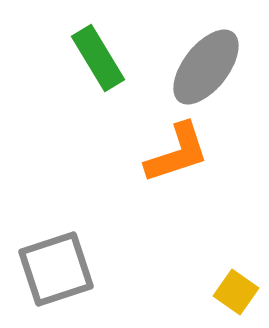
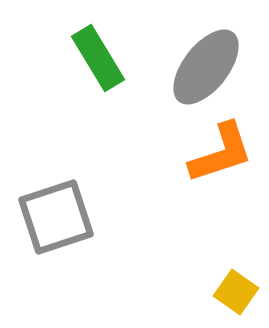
orange L-shape: moved 44 px right
gray square: moved 52 px up
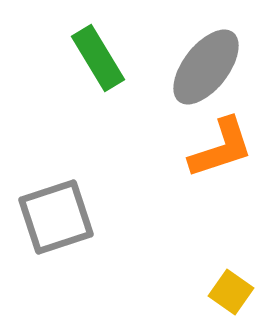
orange L-shape: moved 5 px up
yellow square: moved 5 px left
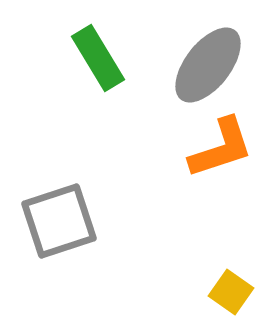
gray ellipse: moved 2 px right, 2 px up
gray square: moved 3 px right, 4 px down
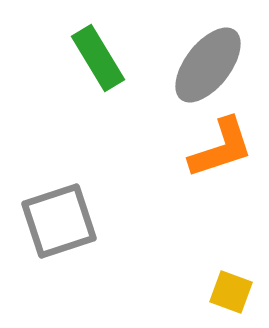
yellow square: rotated 15 degrees counterclockwise
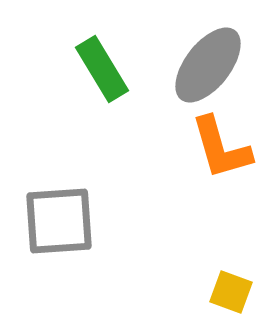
green rectangle: moved 4 px right, 11 px down
orange L-shape: rotated 92 degrees clockwise
gray square: rotated 14 degrees clockwise
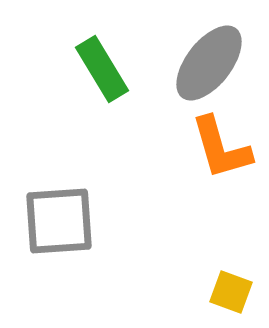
gray ellipse: moved 1 px right, 2 px up
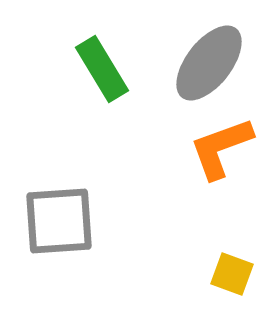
orange L-shape: rotated 86 degrees clockwise
yellow square: moved 1 px right, 18 px up
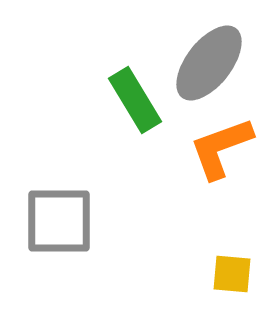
green rectangle: moved 33 px right, 31 px down
gray square: rotated 4 degrees clockwise
yellow square: rotated 15 degrees counterclockwise
